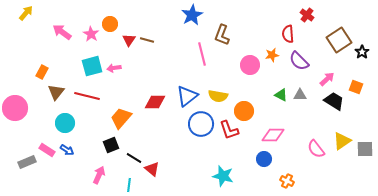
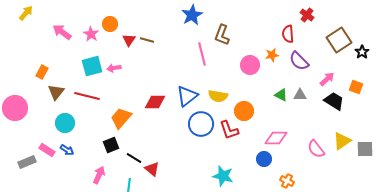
pink diamond at (273, 135): moved 3 px right, 3 px down
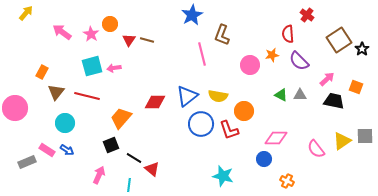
black star at (362, 52): moved 3 px up
black trapezoid at (334, 101): rotated 20 degrees counterclockwise
gray square at (365, 149): moved 13 px up
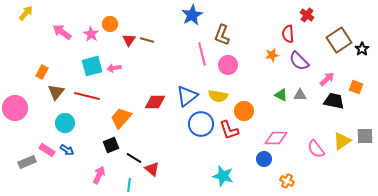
pink circle at (250, 65): moved 22 px left
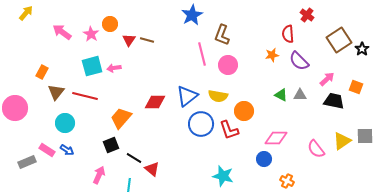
red line at (87, 96): moved 2 px left
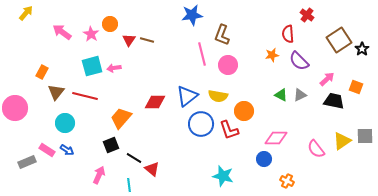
blue star at (192, 15): rotated 20 degrees clockwise
gray triangle at (300, 95): rotated 24 degrees counterclockwise
cyan line at (129, 185): rotated 16 degrees counterclockwise
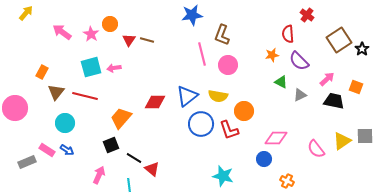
cyan square at (92, 66): moved 1 px left, 1 px down
green triangle at (281, 95): moved 13 px up
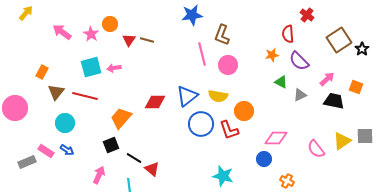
pink rectangle at (47, 150): moved 1 px left, 1 px down
